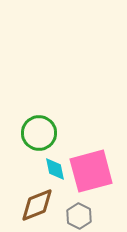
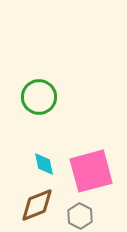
green circle: moved 36 px up
cyan diamond: moved 11 px left, 5 px up
gray hexagon: moved 1 px right
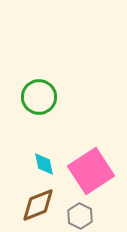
pink square: rotated 18 degrees counterclockwise
brown diamond: moved 1 px right
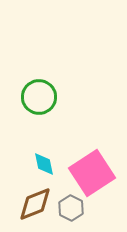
pink square: moved 1 px right, 2 px down
brown diamond: moved 3 px left, 1 px up
gray hexagon: moved 9 px left, 8 px up
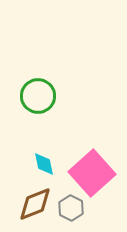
green circle: moved 1 px left, 1 px up
pink square: rotated 9 degrees counterclockwise
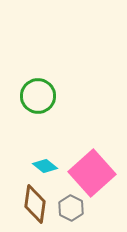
cyan diamond: moved 1 px right, 2 px down; rotated 40 degrees counterclockwise
brown diamond: rotated 60 degrees counterclockwise
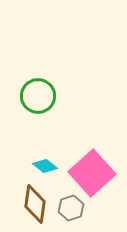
gray hexagon: rotated 15 degrees clockwise
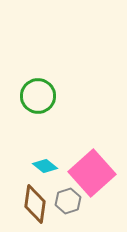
gray hexagon: moved 3 px left, 7 px up
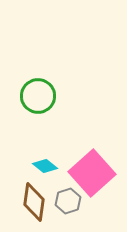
brown diamond: moved 1 px left, 2 px up
